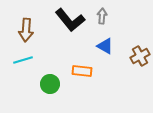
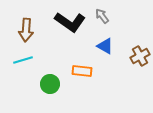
gray arrow: rotated 42 degrees counterclockwise
black L-shape: moved 2 px down; rotated 16 degrees counterclockwise
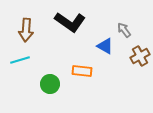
gray arrow: moved 22 px right, 14 px down
cyan line: moved 3 px left
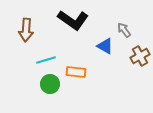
black L-shape: moved 3 px right, 2 px up
cyan line: moved 26 px right
orange rectangle: moved 6 px left, 1 px down
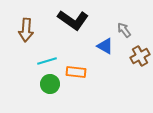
cyan line: moved 1 px right, 1 px down
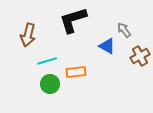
black L-shape: rotated 128 degrees clockwise
brown arrow: moved 2 px right, 5 px down; rotated 10 degrees clockwise
blue triangle: moved 2 px right
orange rectangle: rotated 12 degrees counterclockwise
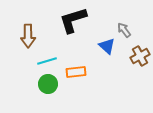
brown arrow: moved 1 px down; rotated 15 degrees counterclockwise
blue triangle: rotated 12 degrees clockwise
green circle: moved 2 px left
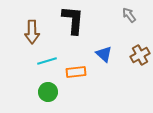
black L-shape: rotated 112 degrees clockwise
gray arrow: moved 5 px right, 15 px up
brown arrow: moved 4 px right, 4 px up
blue triangle: moved 3 px left, 8 px down
brown cross: moved 1 px up
green circle: moved 8 px down
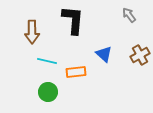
cyan line: rotated 30 degrees clockwise
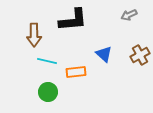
gray arrow: rotated 77 degrees counterclockwise
black L-shape: rotated 80 degrees clockwise
brown arrow: moved 2 px right, 3 px down
